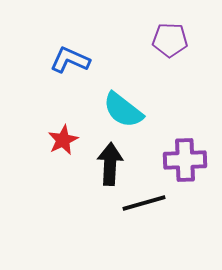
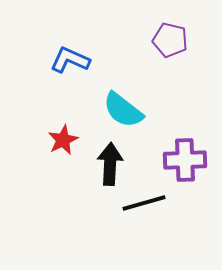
purple pentagon: rotated 12 degrees clockwise
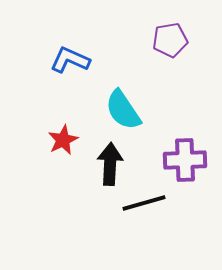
purple pentagon: rotated 24 degrees counterclockwise
cyan semicircle: rotated 18 degrees clockwise
